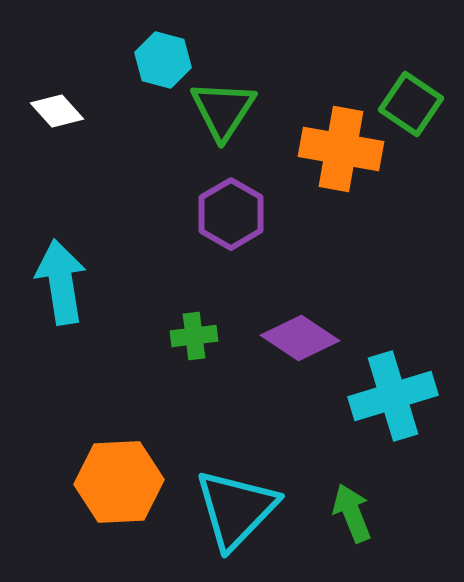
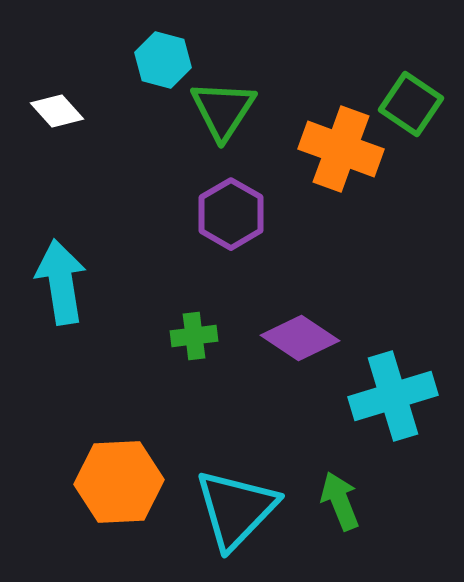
orange cross: rotated 10 degrees clockwise
green arrow: moved 12 px left, 12 px up
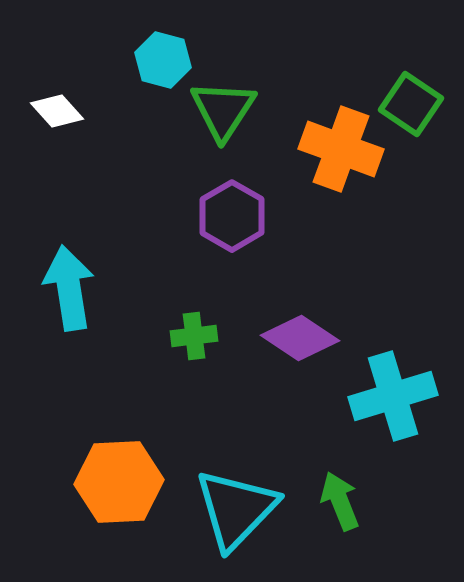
purple hexagon: moved 1 px right, 2 px down
cyan arrow: moved 8 px right, 6 px down
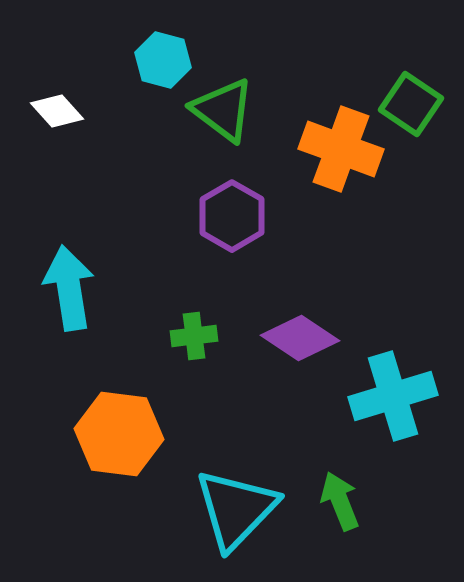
green triangle: rotated 26 degrees counterclockwise
orange hexagon: moved 48 px up; rotated 10 degrees clockwise
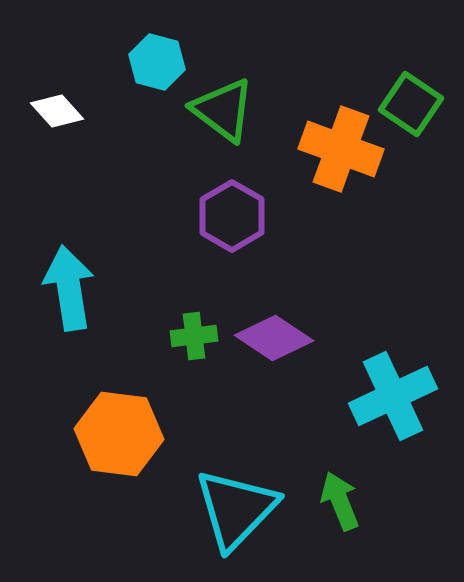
cyan hexagon: moved 6 px left, 2 px down
purple diamond: moved 26 px left
cyan cross: rotated 8 degrees counterclockwise
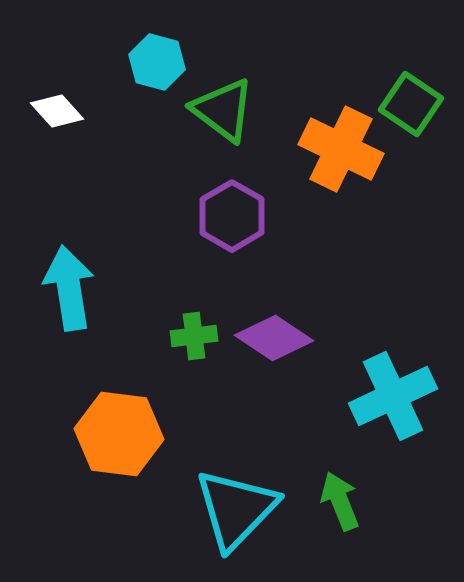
orange cross: rotated 6 degrees clockwise
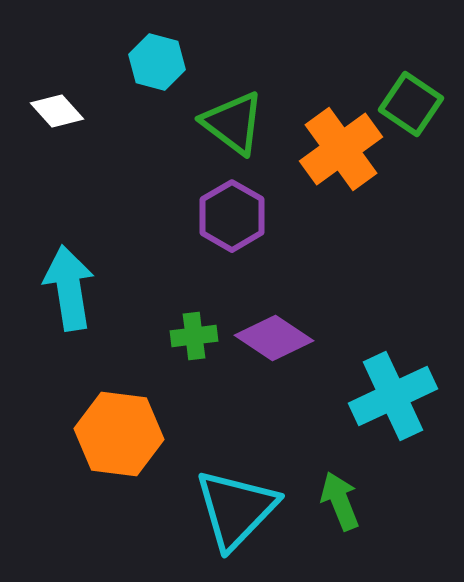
green triangle: moved 10 px right, 13 px down
orange cross: rotated 28 degrees clockwise
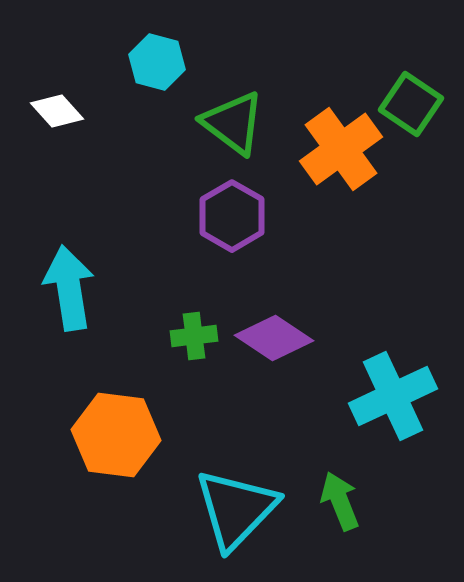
orange hexagon: moved 3 px left, 1 px down
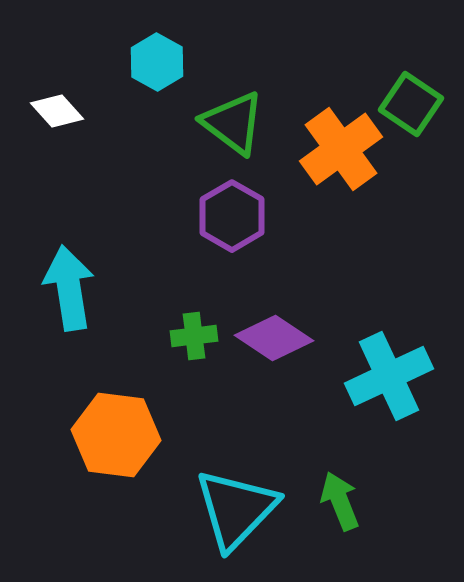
cyan hexagon: rotated 14 degrees clockwise
cyan cross: moved 4 px left, 20 px up
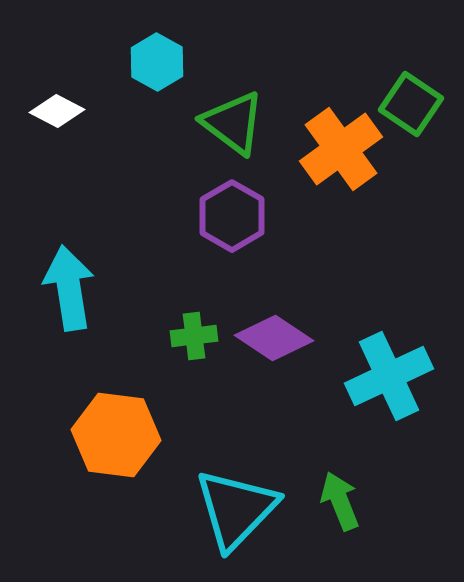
white diamond: rotated 20 degrees counterclockwise
